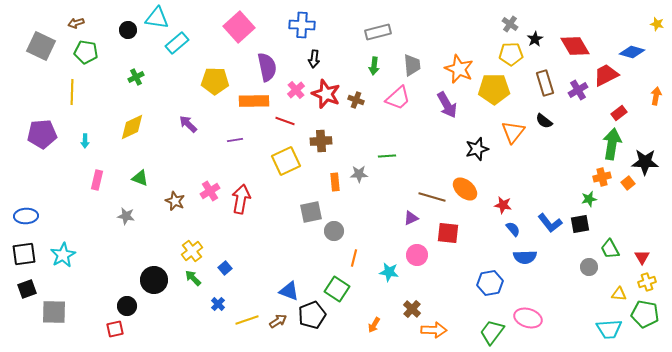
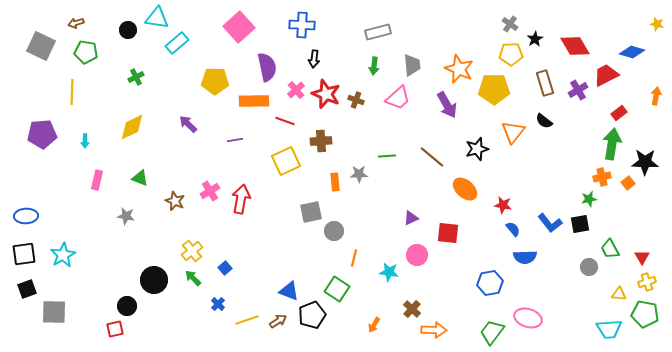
brown line at (432, 197): moved 40 px up; rotated 24 degrees clockwise
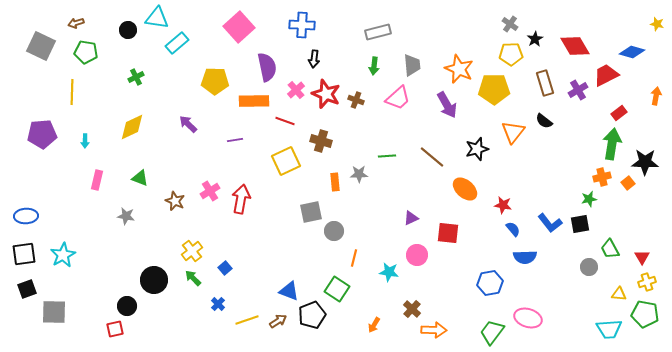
brown cross at (321, 141): rotated 20 degrees clockwise
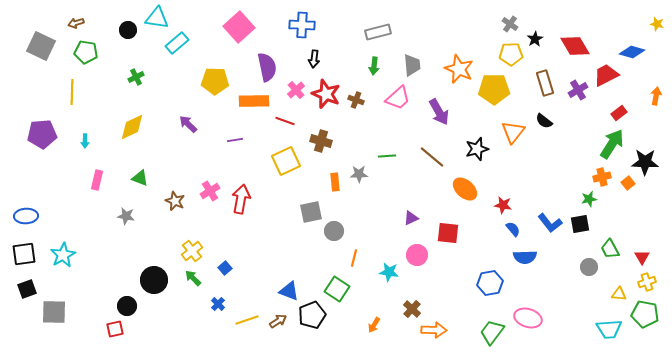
purple arrow at (447, 105): moved 8 px left, 7 px down
green arrow at (612, 144): rotated 24 degrees clockwise
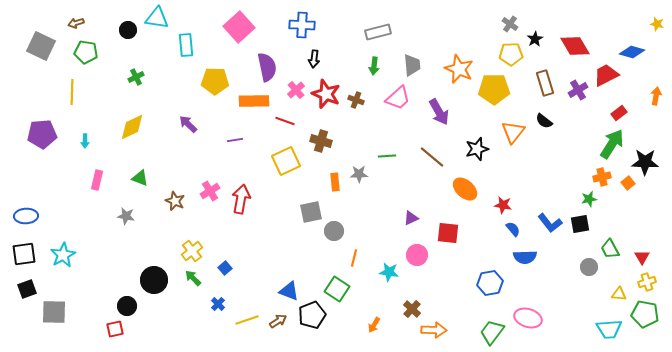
cyan rectangle at (177, 43): moved 9 px right, 2 px down; rotated 55 degrees counterclockwise
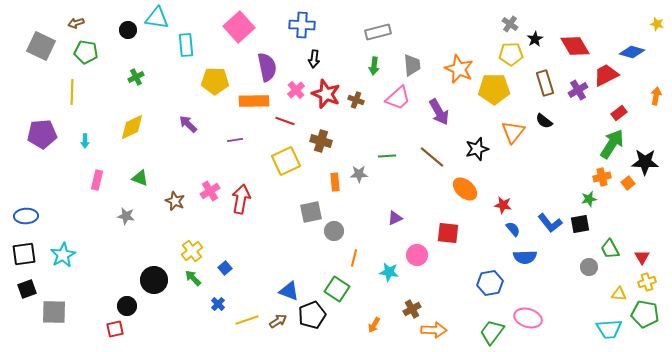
purple triangle at (411, 218): moved 16 px left
brown cross at (412, 309): rotated 18 degrees clockwise
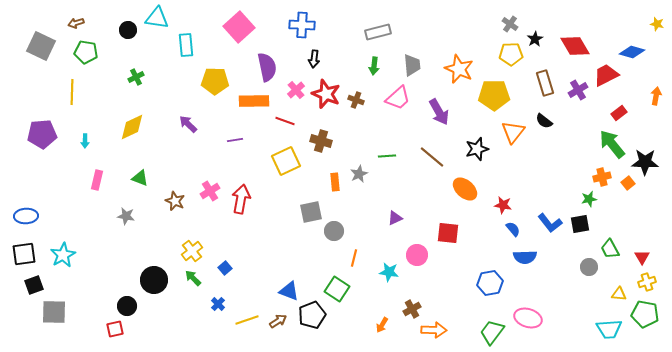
yellow pentagon at (494, 89): moved 6 px down
green arrow at (612, 144): rotated 72 degrees counterclockwise
gray star at (359, 174): rotated 24 degrees counterclockwise
black square at (27, 289): moved 7 px right, 4 px up
orange arrow at (374, 325): moved 8 px right
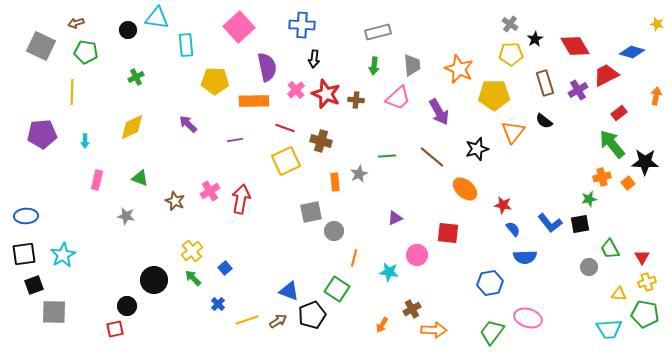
brown cross at (356, 100): rotated 14 degrees counterclockwise
red line at (285, 121): moved 7 px down
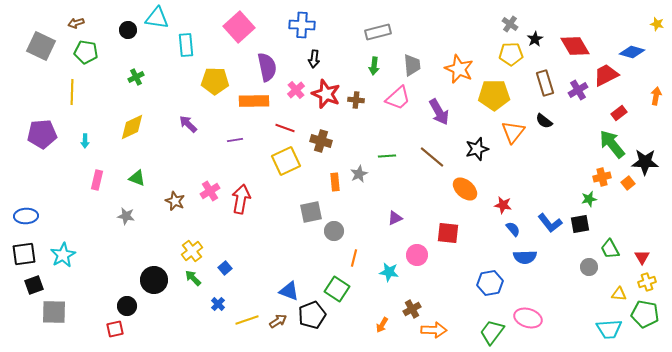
green triangle at (140, 178): moved 3 px left
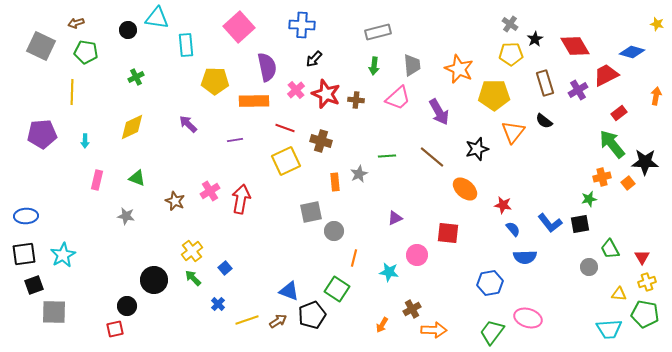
black arrow at (314, 59): rotated 36 degrees clockwise
